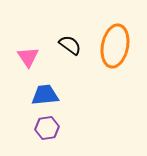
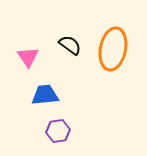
orange ellipse: moved 2 px left, 3 px down
purple hexagon: moved 11 px right, 3 px down
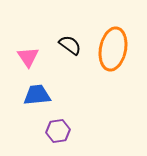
blue trapezoid: moved 8 px left
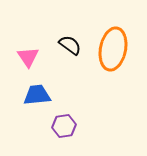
purple hexagon: moved 6 px right, 5 px up
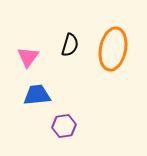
black semicircle: rotated 70 degrees clockwise
pink triangle: rotated 10 degrees clockwise
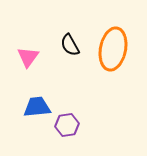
black semicircle: rotated 135 degrees clockwise
blue trapezoid: moved 12 px down
purple hexagon: moved 3 px right, 1 px up
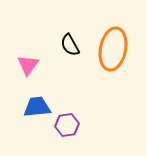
pink triangle: moved 8 px down
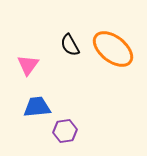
orange ellipse: rotated 63 degrees counterclockwise
purple hexagon: moved 2 px left, 6 px down
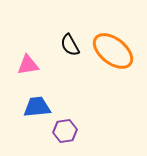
orange ellipse: moved 2 px down
pink triangle: rotated 45 degrees clockwise
